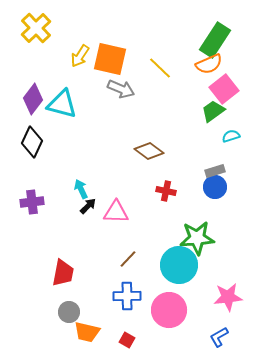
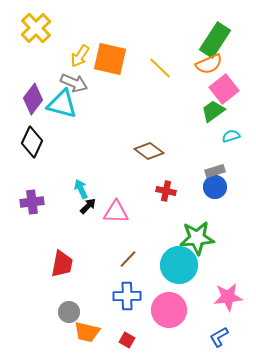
gray arrow: moved 47 px left, 6 px up
red trapezoid: moved 1 px left, 9 px up
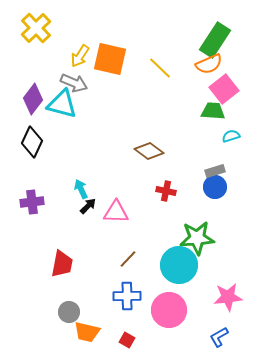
green trapezoid: rotated 40 degrees clockwise
